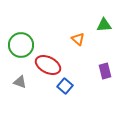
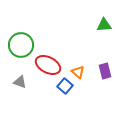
orange triangle: moved 33 px down
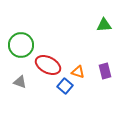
orange triangle: rotated 24 degrees counterclockwise
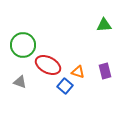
green circle: moved 2 px right
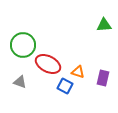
red ellipse: moved 1 px up
purple rectangle: moved 2 px left, 7 px down; rotated 28 degrees clockwise
blue square: rotated 14 degrees counterclockwise
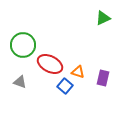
green triangle: moved 1 px left, 7 px up; rotated 21 degrees counterclockwise
red ellipse: moved 2 px right
blue square: rotated 14 degrees clockwise
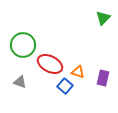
green triangle: rotated 21 degrees counterclockwise
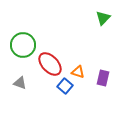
red ellipse: rotated 20 degrees clockwise
gray triangle: moved 1 px down
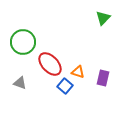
green circle: moved 3 px up
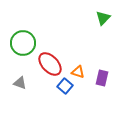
green circle: moved 1 px down
purple rectangle: moved 1 px left
